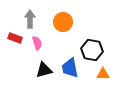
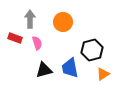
black hexagon: rotated 25 degrees counterclockwise
orange triangle: rotated 32 degrees counterclockwise
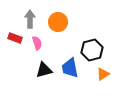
orange circle: moved 5 px left
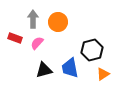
gray arrow: moved 3 px right
pink semicircle: rotated 120 degrees counterclockwise
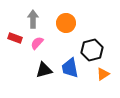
orange circle: moved 8 px right, 1 px down
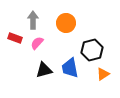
gray arrow: moved 1 px down
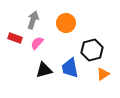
gray arrow: rotated 18 degrees clockwise
